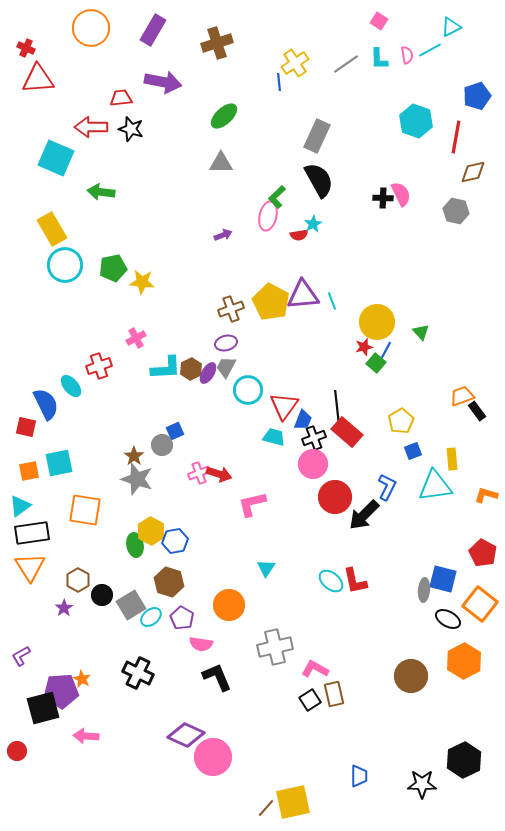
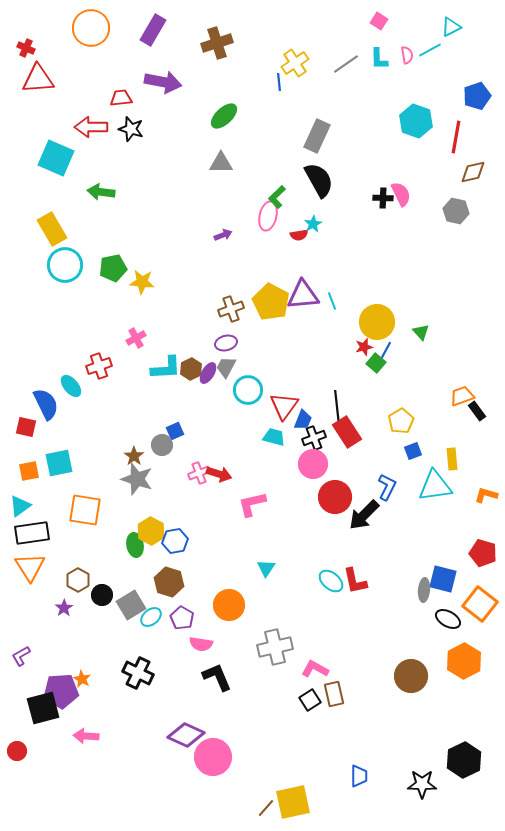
red rectangle at (347, 432): rotated 16 degrees clockwise
red pentagon at (483, 553): rotated 12 degrees counterclockwise
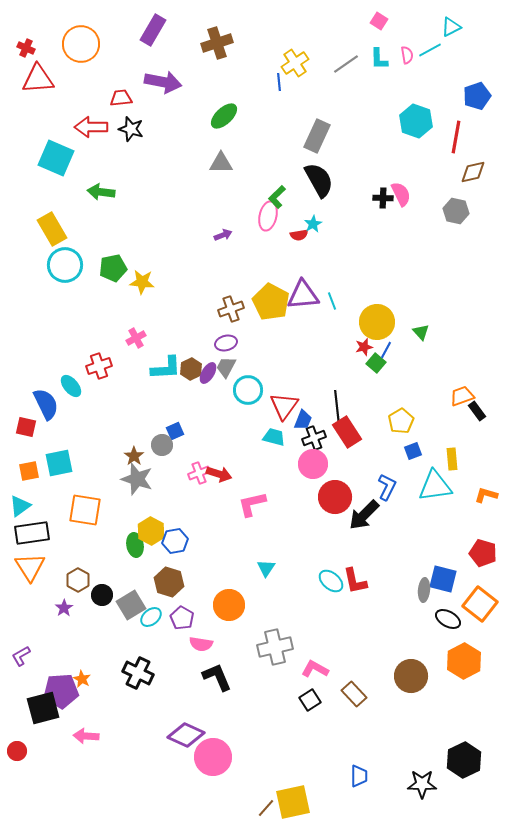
orange circle at (91, 28): moved 10 px left, 16 px down
brown rectangle at (334, 694): moved 20 px right; rotated 30 degrees counterclockwise
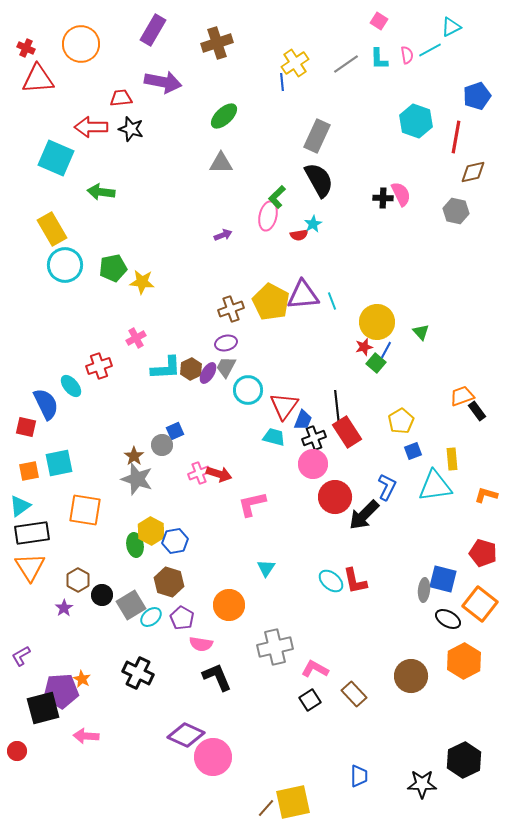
blue line at (279, 82): moved 3 px right
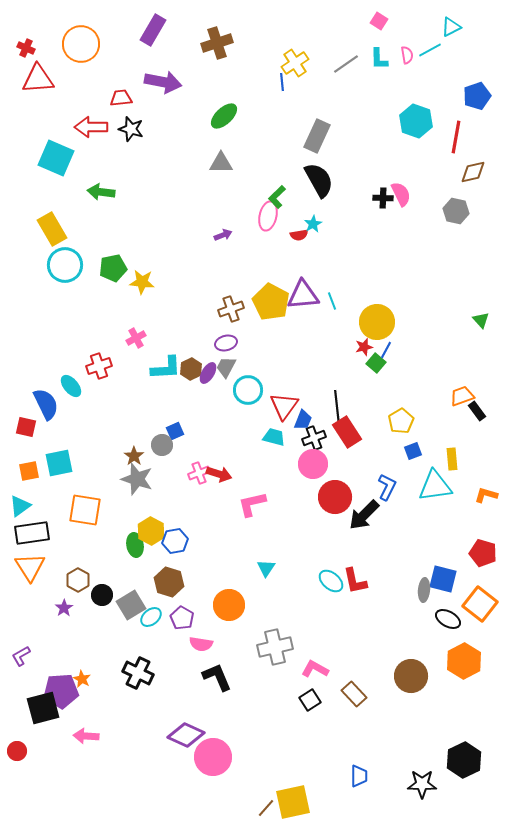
green triangle at (421, 332): moved 60 px right, 12 px up
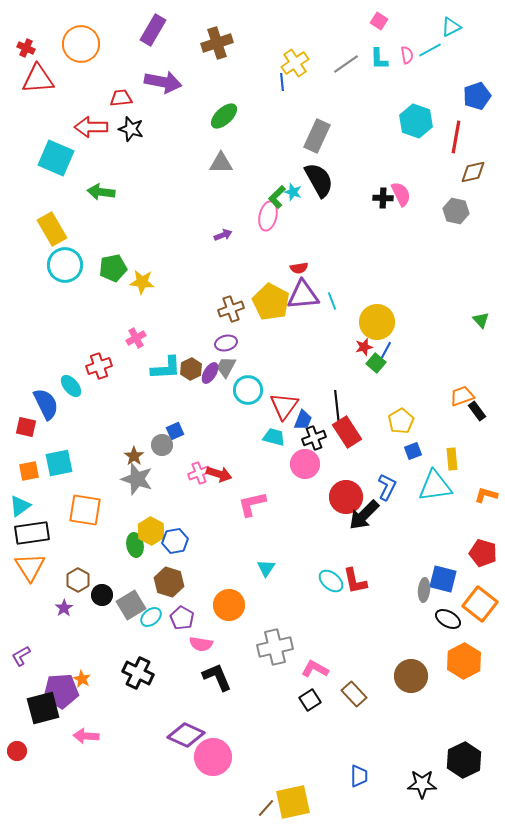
cyan star at (313, 224): moved 20 px left, 32 px up; rotated 24 degrees counterclockwise
red semicircle at (299, 235): moved 33 px down
purple ellipse at (208, 373): moved 2 px right
pink circle at (313, 464): moved 8 px left
red circle at (335, 497): moved 11 px right
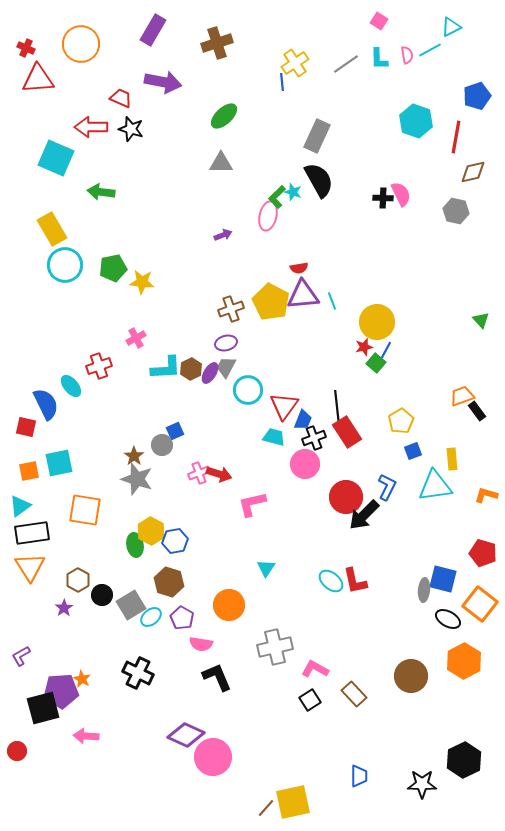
red trapezoid at (121, 98): rotated 30 degrees clockwise
